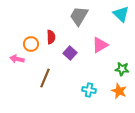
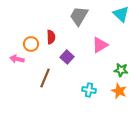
purple square: moved 3 px left, 4 px down
green star: moved 1 px left, 1 px down
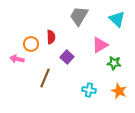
cyan triangle: moved 4 px left, 5 px down
green star: moved 7 px left, 7 px up
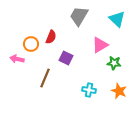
red semicircle: rotated 24 degrees clockwise
purple square: moved 1 px left, 1 px down; rotated 16 degrees counterclockwise
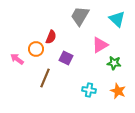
gray trapezoid: moved 1 px right
orange circle: moved 5 px right, 5 px down
pink arrow: rotated 24 degrees clockwise
orange star: moved 1 px left
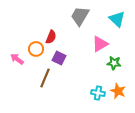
pink triangle: moved 1 px up
purple square: moved 7 px left
cyan cross: moved 9 px right, 3 px down
